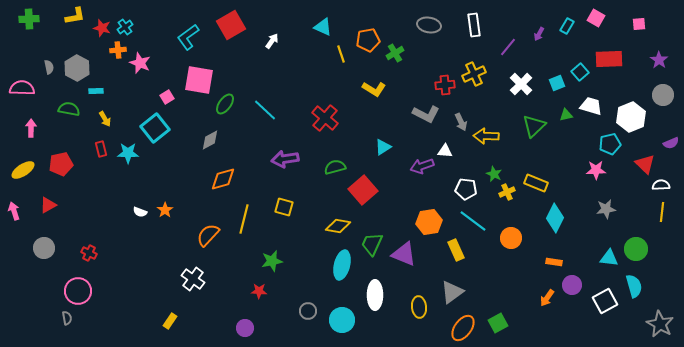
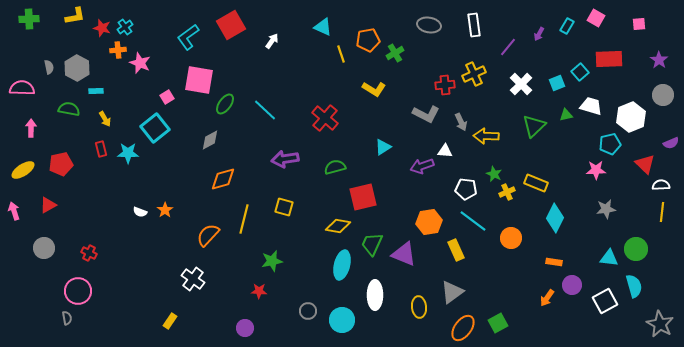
red square at (363, 190): moved 7 px down; rotated 28 degrees clockwise
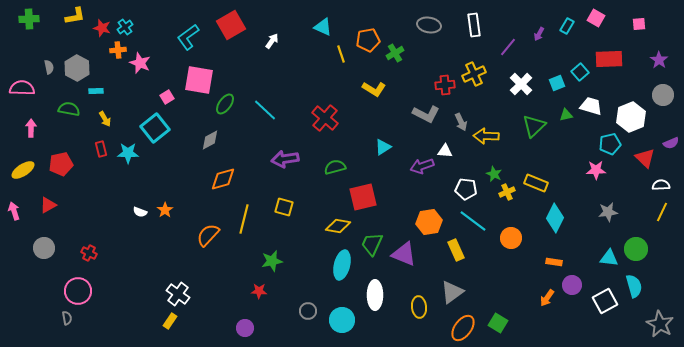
red triangle at (645, 164): moved 6 px up
gray star at (606, 209): moved 2 px right, 3 px down
yellow line at (662, 212): rotated 18 degrees clockwise
white cross at (193, 279): moved 15 px left, 15 px down
green square at (498, 323): rotated 30 degrees counterclockwise
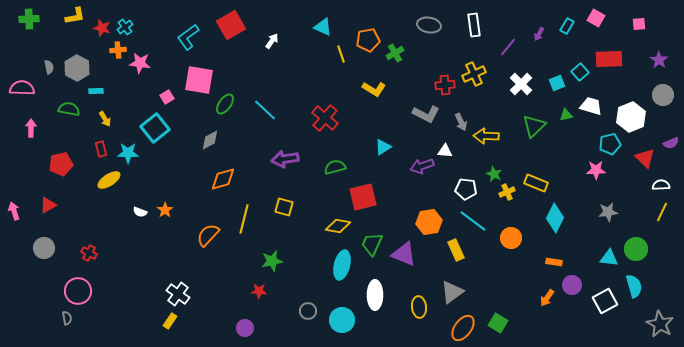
pink star at (140, 63): rotated 15 degrees counterclockwise
yellow ellipse at (23, 170): moved 86 px right, 10 px down
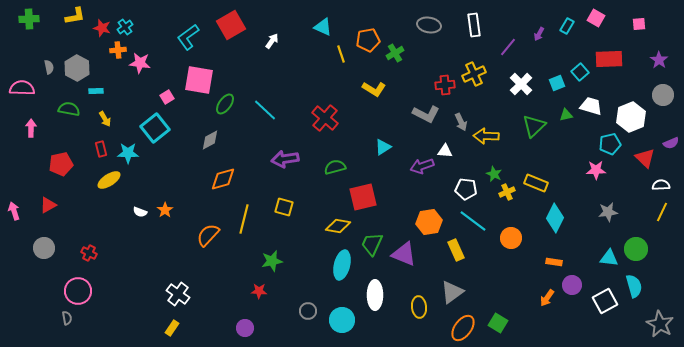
yellow rectangle at (170, 321): moved 2 px right, 7 px down
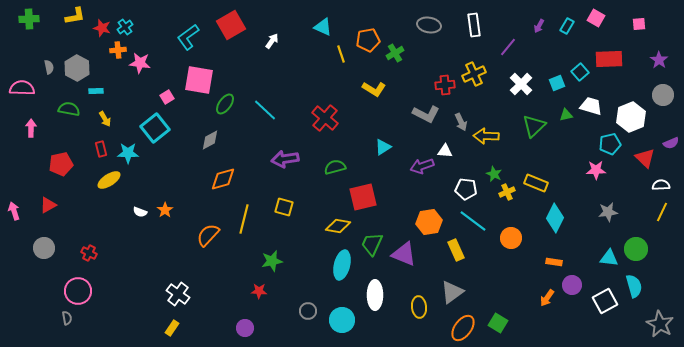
purple arrow at (539, 34): moved 8 px up
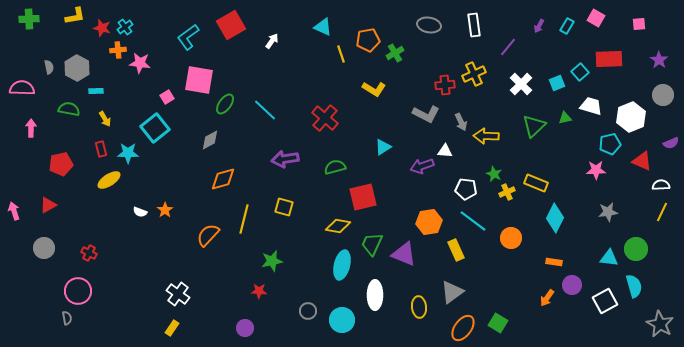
green triangle at (566, 115): moved 1 px left, 3 px down
red triangle at (645, 158): moved 3 px left, 3 px down; rotated 20 degrees counterclockwise
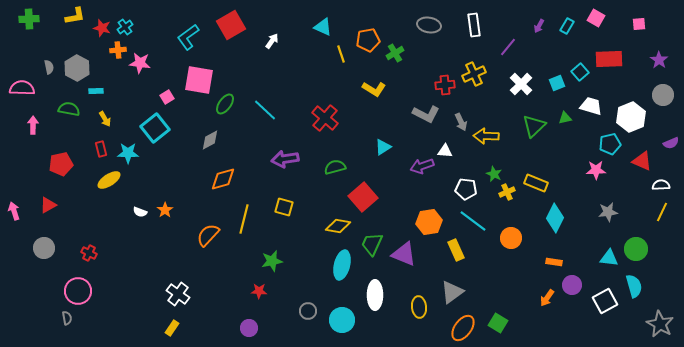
pink arrow at (31, 128): moved 2 px right, 3 px up
red square at (363, 197): rotated 28 degrees counterclockwise
purple circle at (245, 328): moved 4 px right
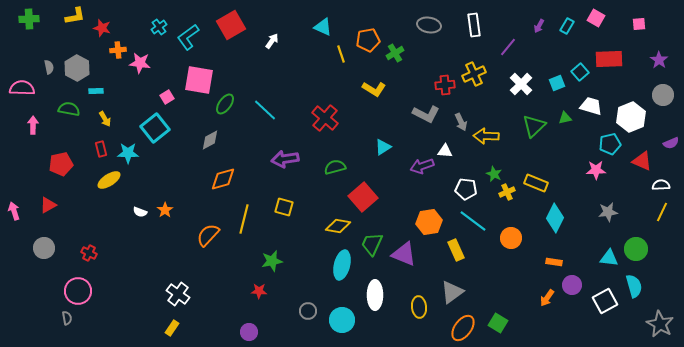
cyan cross at (125, 27): moved 34 px right
purple circle at (249, 328): moved 4 px down
